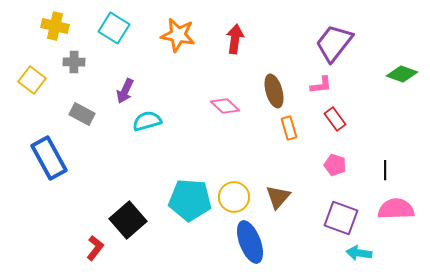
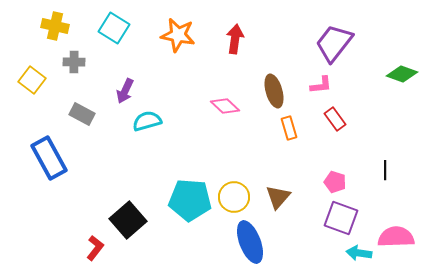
pink pentagon: moved 17 px down
pink semicircle: moved 28 px down
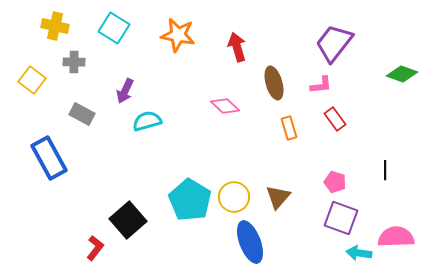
red arrow: moved 2 px right, 8 px down; rotated 24 degrees counterclockwise
brown ellipse: moved 8 px up
cyan pentagon: rotated 27 degrees clockwise
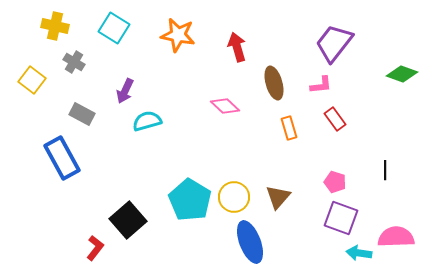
gray cross: rotated 30 degrees clockwise
blue rectangle: moved 13 px right
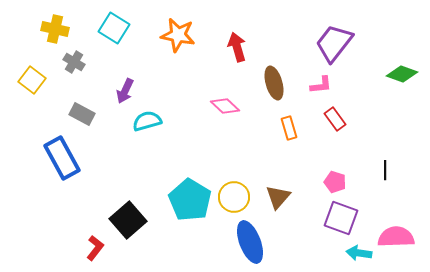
yellow cross: moved 3 px down
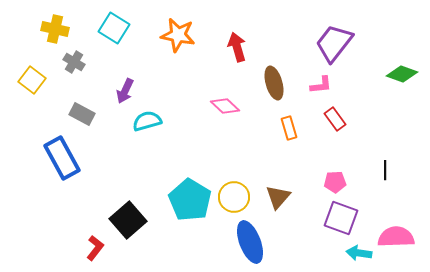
pink pentagon: rotated 20 degrees counterclockwise
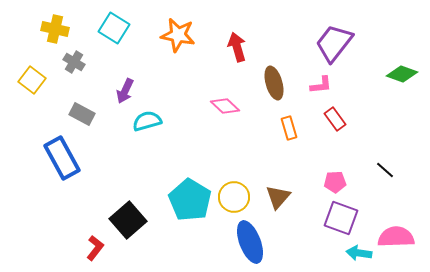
black line: rotated 48 degrees counterclockwise
